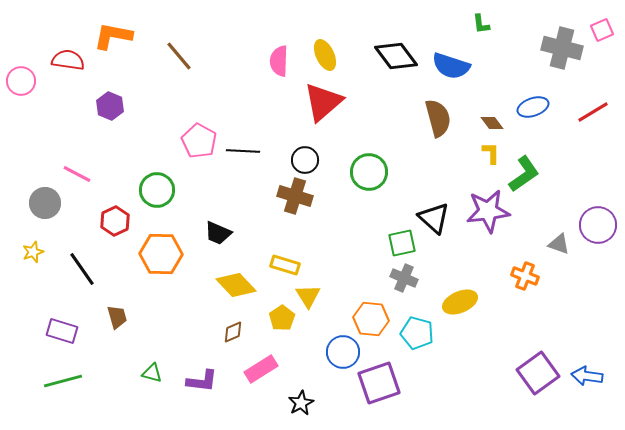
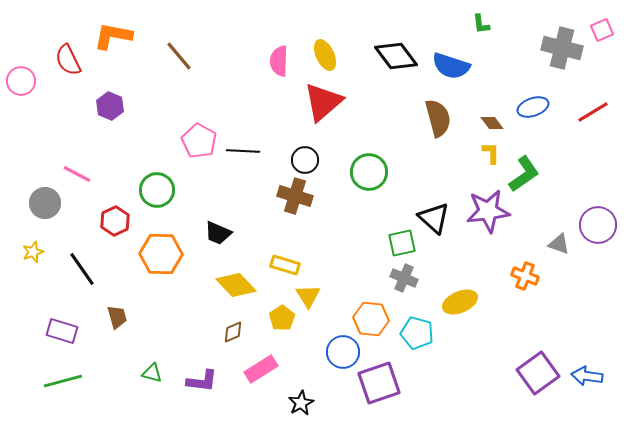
red semicircle at (68, 60): rotated 124 degrees counterclockwise
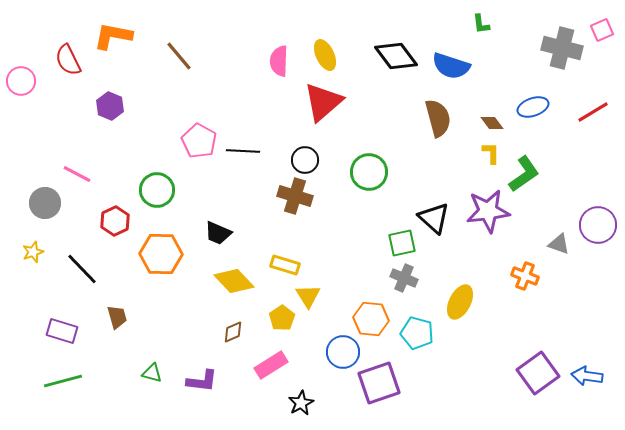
black line at (82, 269): rotated 9 degrees counterclockwise
yellow diamond at (236, 285): moved 2 px left, 4 px up
yellow ellipse at (460, 302): rotated 40 degrees counterclockwise
pink rectangle at (261, 369): moved 10 px right, 4 px up
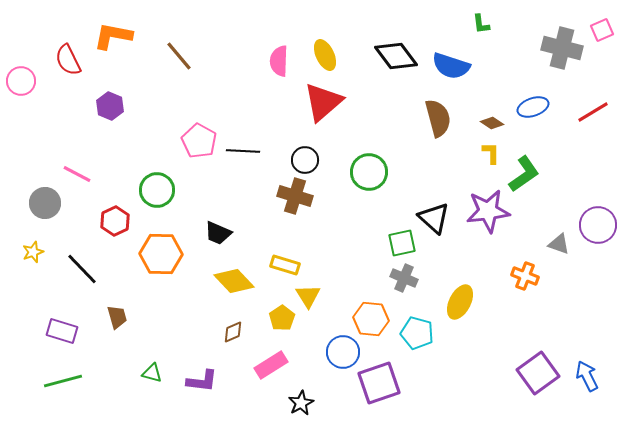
brown diamond at (492, 123): rotated 20 degrees counterclockwise
blue arrow at (587, 376): rotated 56 degrees clockwise
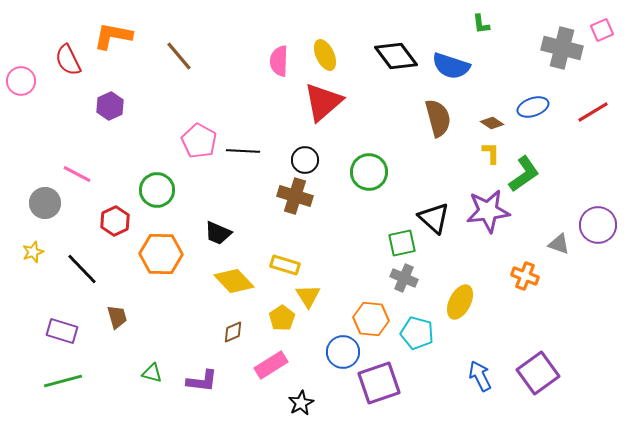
purple hexagon at (110, 106): rotated 12 degrees clockwise
blue arrow at (587, 376): moved 107 px left
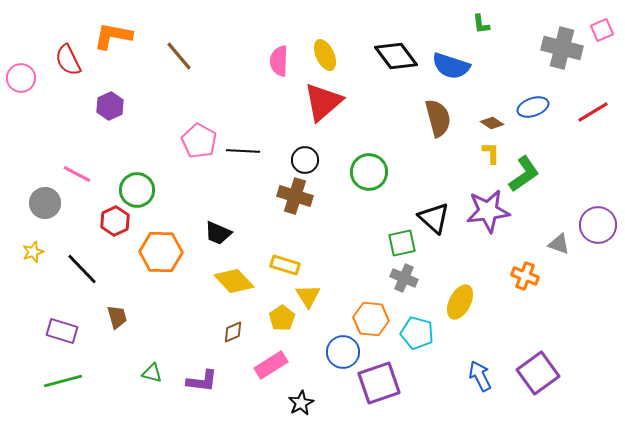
pink circle at (21, 81): moved 3 px up
green circle at (157, 190): moved 20 px left
orange hexagon at (161, 254): moved 2 px up
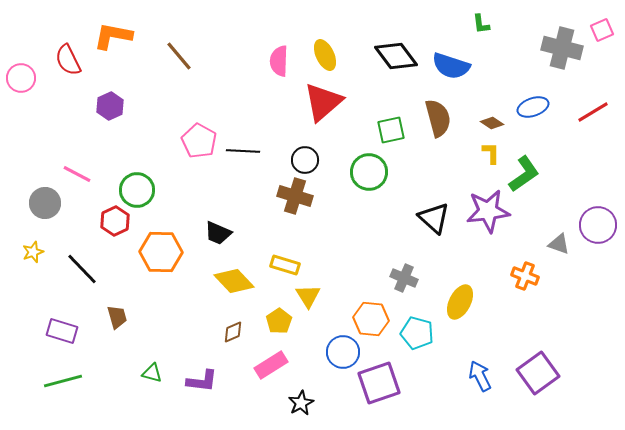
green square at (402, 243): moved 11 px left, 113 px up
yellow pentagon at (282, 318): moved 3 px left, 3 px down
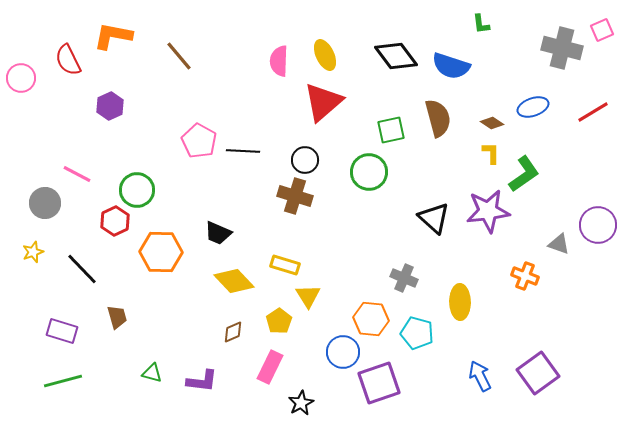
yellow ellipse at (460, 302): rotated 28 degrees counterclockwise
pink rectangle at (271, 365): moved 1 px left, 2 px down; rotated 32 degrees counterclockwise
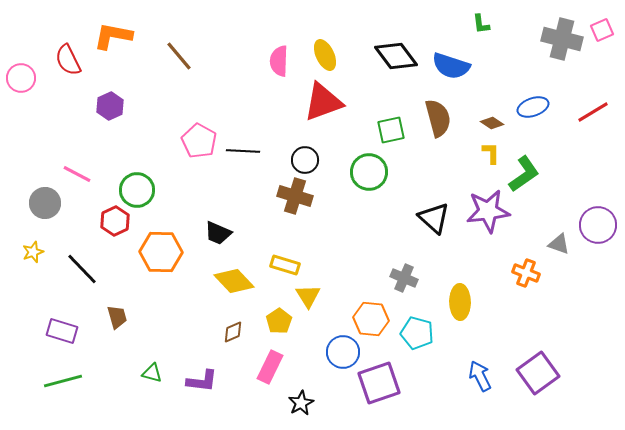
gray cross at (562, 48): moved 9 px up
red triangle at (323, 102): rotated 21 degrees clockwise
orange cross at (525, 276): moved 1 px right, 3 px up
